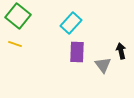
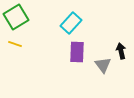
green square: moved 2 px left, 1 px down; rotated 20 degrees clockwise
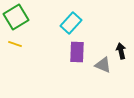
gray triangle: rotated 30 degrees counterclockwise
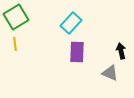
yellow line: rotated 64 degrees clockwise
gray triangle: moved 7 px right, 8 px down
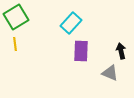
purple rectangle: moved 4 px right, 1 px up
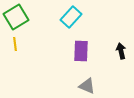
cyan rectangle: moved 6 px up
gray triangle: moved 23 px left, 13 px down
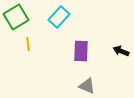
cyan rectangle: moved 12 px left
yellow line: moved 13 px right
black arrow: rotated 56 degrees counterclockwise
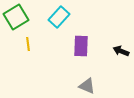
purple rectangle: moved 5 px up
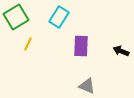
cyan rectangle: rotated 10 degrees counterclockwise
yellow line: rotated 32 degrees clockwise
